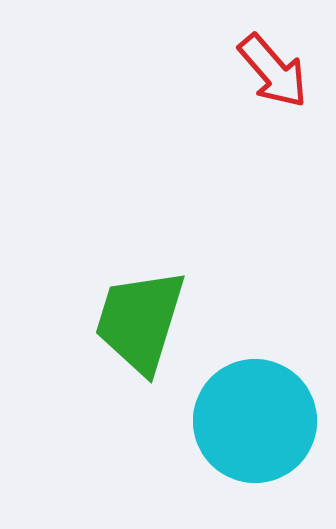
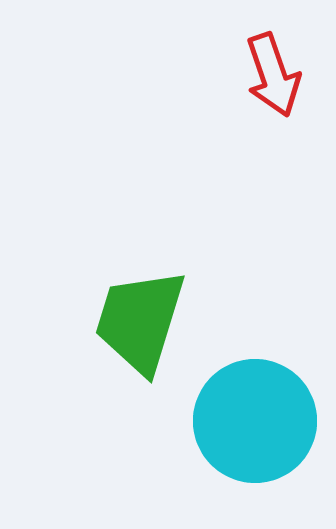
red arrow: moved 4 px down; rotated 22 degrees clockwise
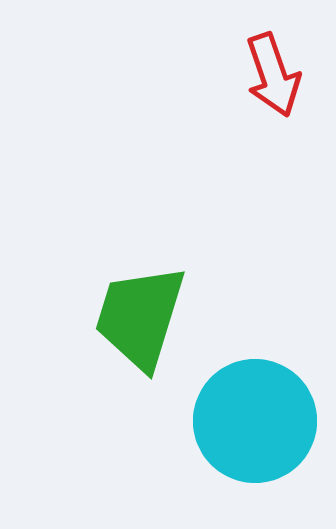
green trapezoid: moved 4 px up
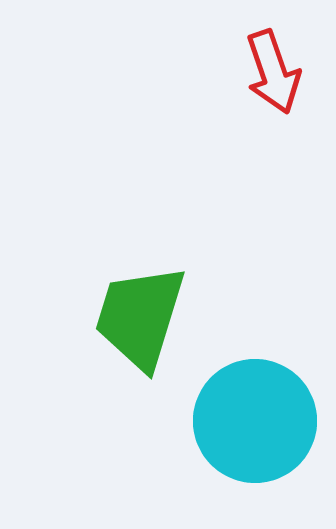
red arrow: moved 3 px up
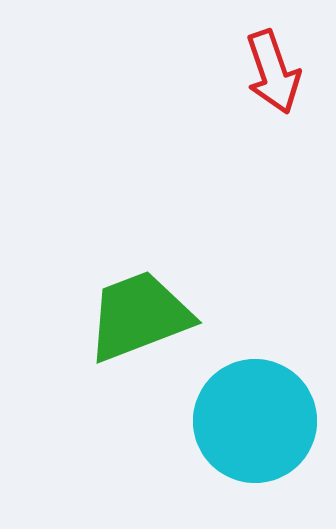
green trapezoid: moved 1 px left, 1 px up; rotated 52 degrees clockwise
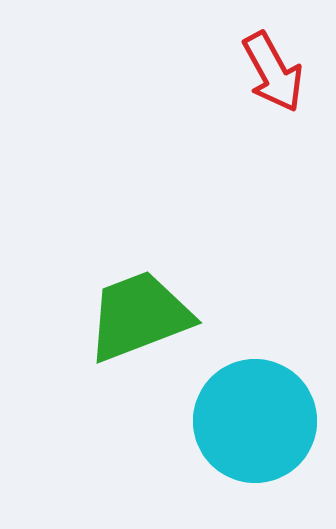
red arrow: rotated 10 degrees counterclockwise
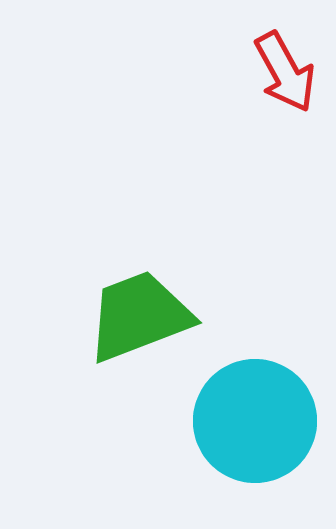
red arrow: moved 12 px right
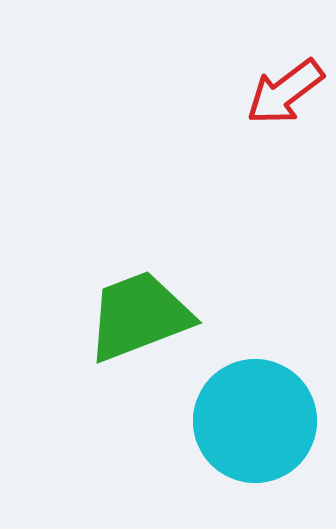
red arrow: moved 20 px down; rotated 82 degrees clockwise
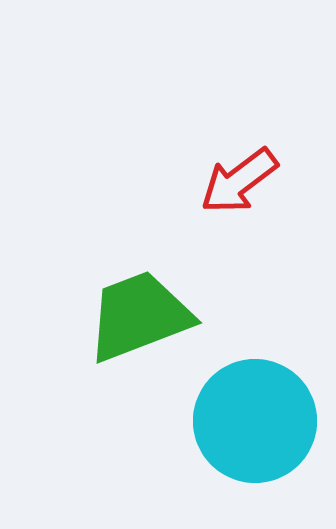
red arrow: moved 46 px left, 89 px down
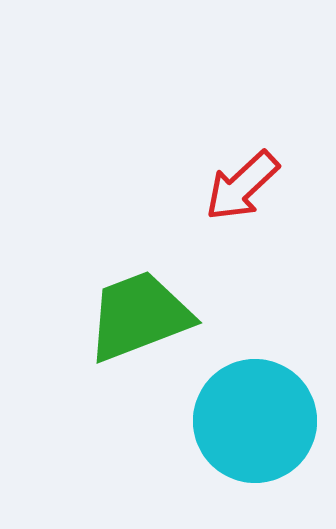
red arrow: moved 3 px right, 5 px down; rotated 6 degrees counterclockwise
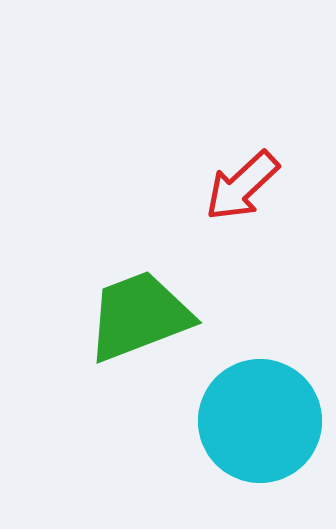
cyan circle: moved 5 px right
